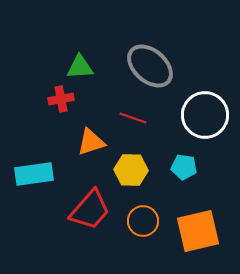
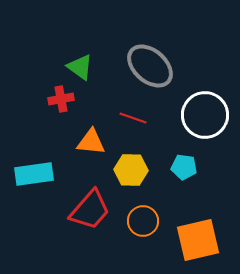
green triangle: rotated 40 degrees clockwise
orange triangle: rotated 24 degrees clockwise
orange square: moved 9 px down
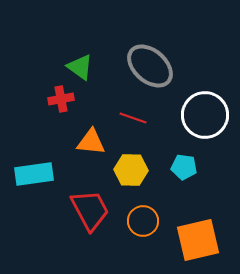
red trapezoid: rotated 69 degrees counterclockwise
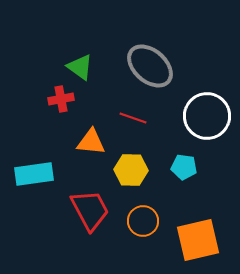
white circle: moved 2 px right, 1 px down
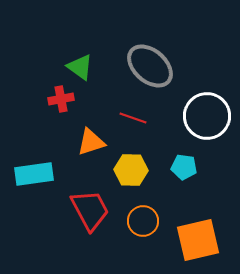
orange triangle: rotated 24 degrees counterclockwise
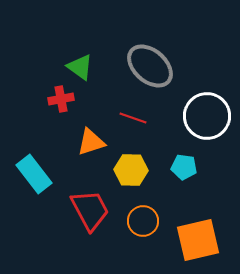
cyan rectangle: rotated 60 degrees clockwise
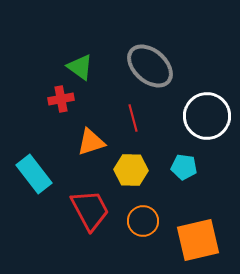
red line: rotated 56 degrees clockwise
